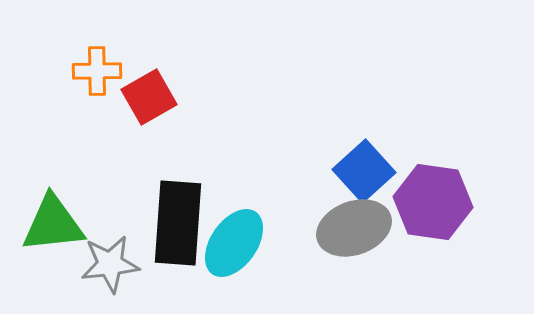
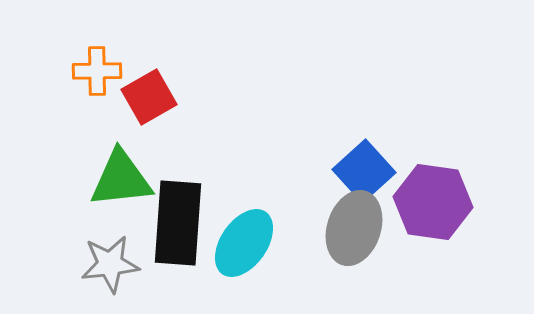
green triangle: moved 68 px right, 45 px up
gray ellipse: rotated 52 degrees counterclockwise
cyan ellipse: moved 10 px right
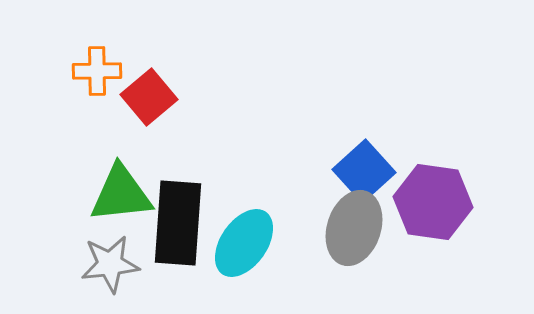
red square: rotated 10 degrees counterclockwise
green triangle: moved 15 px down
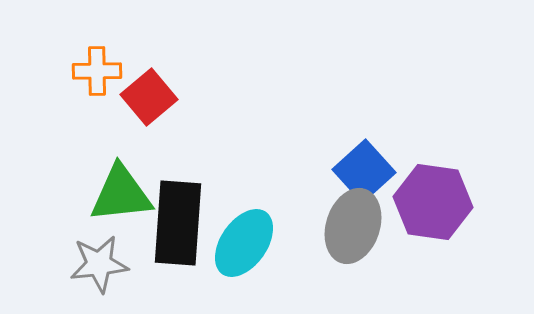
gray ellipse: moved 1 px left, 2 px up
gray star: moved 11 px left
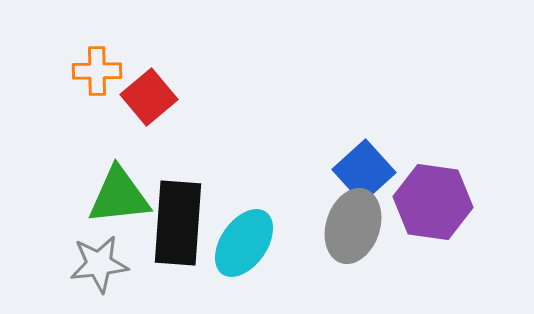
green triangle: moved 2 px left, 2 px down
